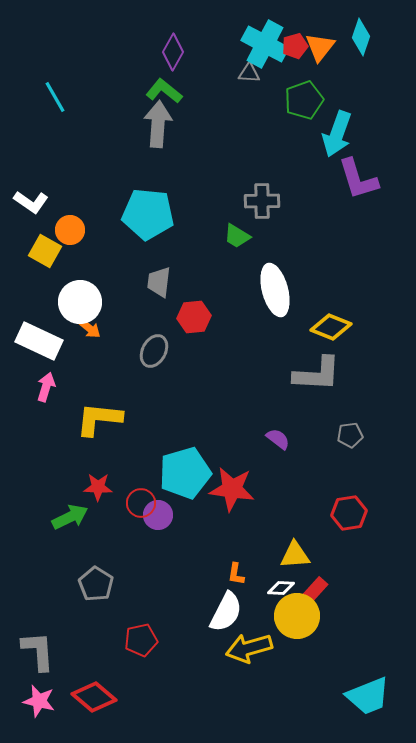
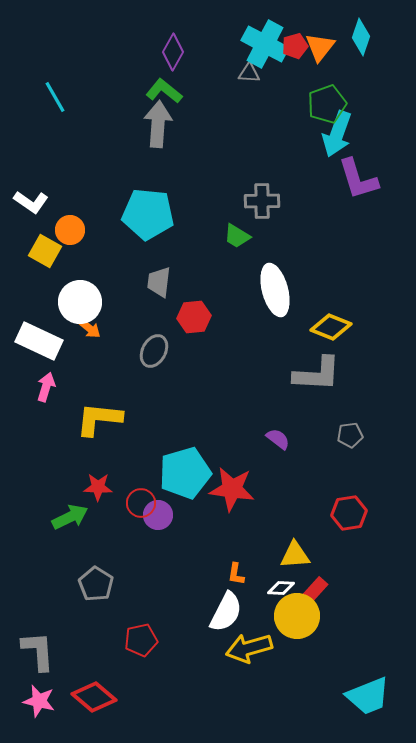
green pentagon at (304, 100): moved 23 px right, 4 px down
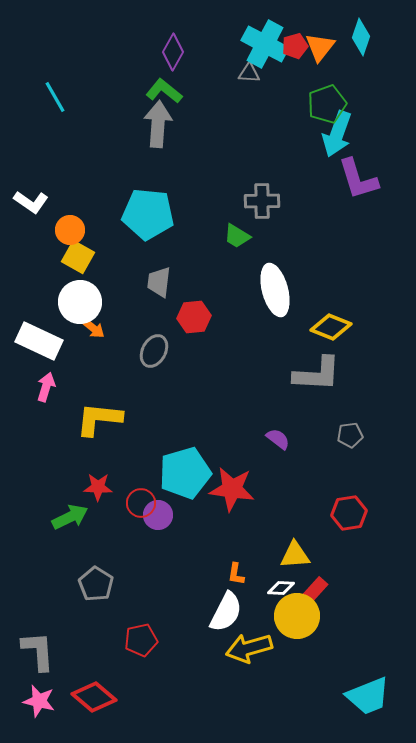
yellow square at (45, 251): moved 33 px right, 6 px down
orange arrow at (89, 328): moved 4 px right
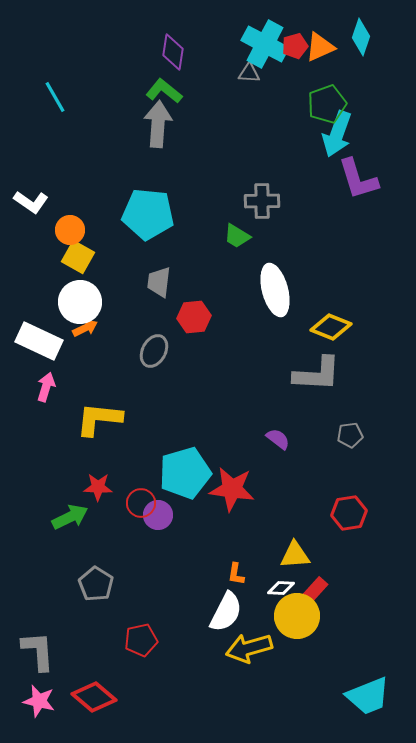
orange triangle at (320, 47): rotated 28 degrees clockwise
purple diamond at (173, 52): rotated 21 degrees counterclockwise
orange arrow at (93, 328): moved 8 px left; rotated 65 degrees counterclockwise
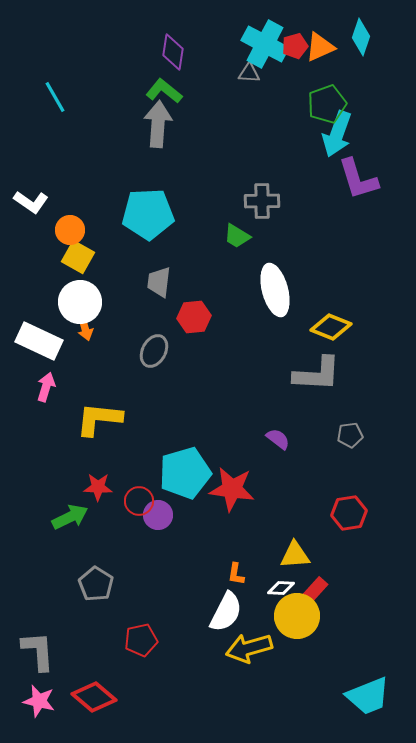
cyan pentagon at (148, 214): rotated 9 degrees counterclockwise
orange arrow at (85, 328): rotated 100 degrees clockwise
red circle at (141, 503): moved 2 px left, 2 px up
